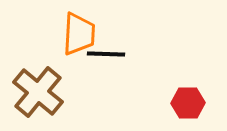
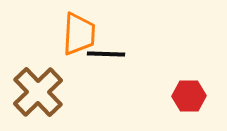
brown cross: rotated 6 degrees clockwise
red hexagon: moved 1 px right, 7 px up
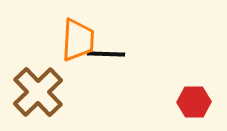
orange trapezoid: moved 1 px left, 6 px down
red hexagon: moved 5 px right, 6 px down
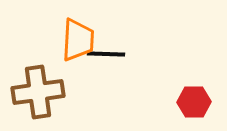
brown cross: rotated 36 degrees clockwise
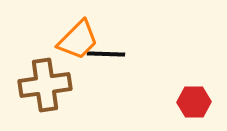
orange trapezoid: rotated 42 degrees clockwise
brown cross: moved 7 px right, 7 px up
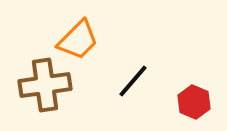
black line: moved 27 px right, 27 px down; rotated 51 degrees counterclockwise
red hexagon: rotated 24 degrees clockwise
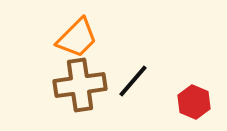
orange trapezoid: moved 1 px left, 2 px up
brown cross: moved 35 px right
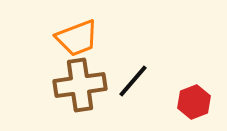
orange trapezoid: rotated 24 degrees clockwise
red hexagon: rotated 16 degrees clockwise
